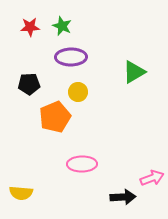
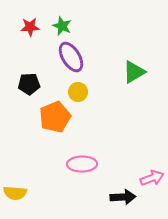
purple ellipse: rotated 60 degrees clockwise
yellow semicircle: moved 6 px left
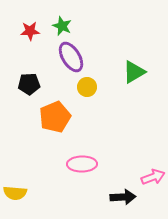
red star: moved 4 px down
yellow circle: moved 9 px right, 5 px up
pink arrow: moved 1 px right, 1 px up
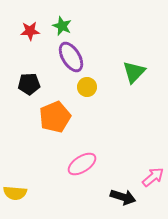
green triangle: rotated 15 degrees counterclockwise
pink ellipse: rotated 32 degrees counterclockwise
pink arrow: rotated 20 degrees counterclockwise
black arrow: rotated 20 degrees clockwise
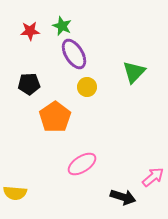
purple ellipse: moved 3 px right, 3 px up
orange pentagon: rotated 12 degrees counterclockwise
